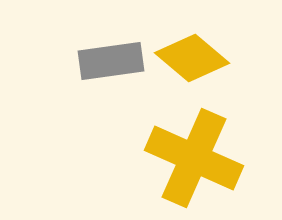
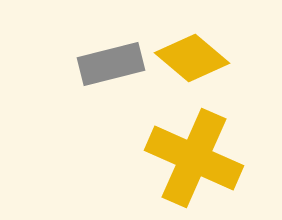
gray rectangle: moved 3 px down; rotated 6 degrees counterclockwise
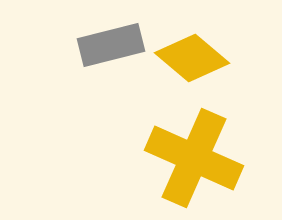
gray rectangle: moved 19 px up
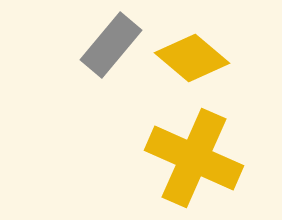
gray rectangle: rotated 36 degrees counterclockwise
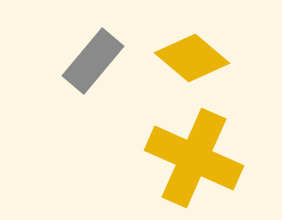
gray rectangle: moved 18 px left, 16 px down
